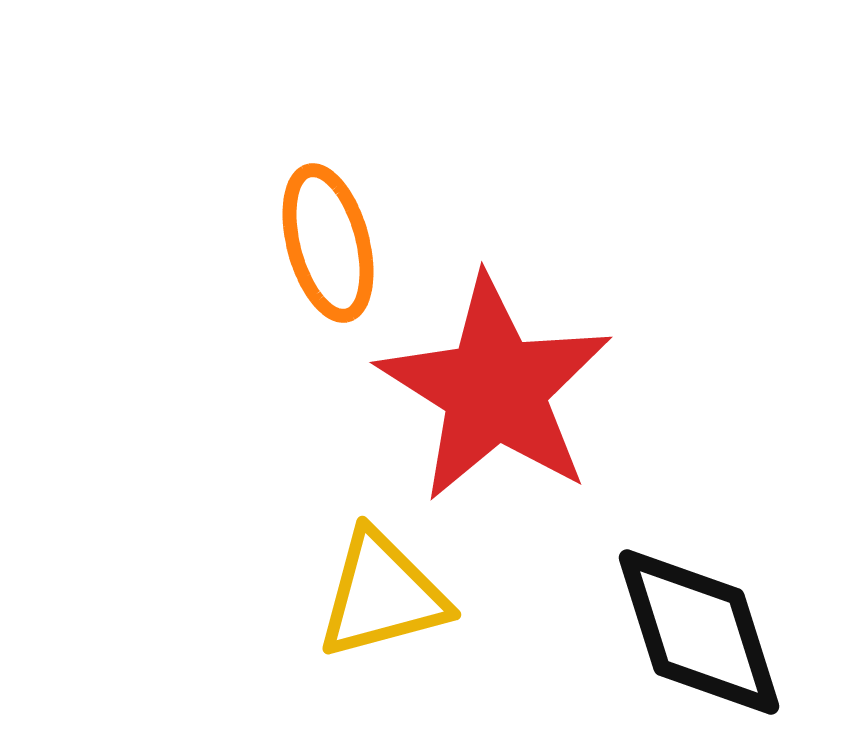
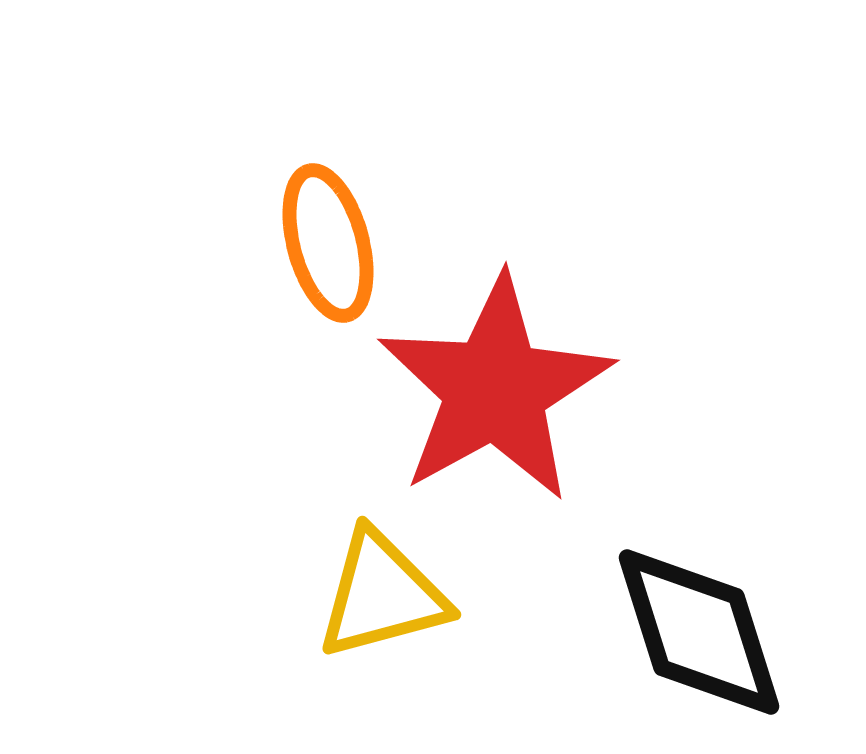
red star: rotated 11 degrees clockwise
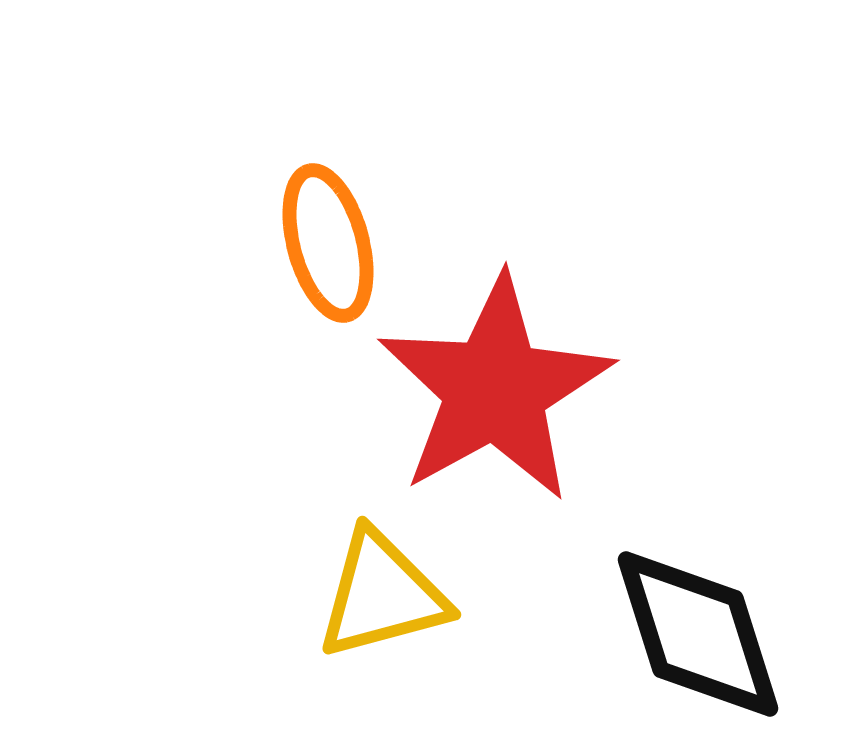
black diamond: moved 1 px left, 2 px down
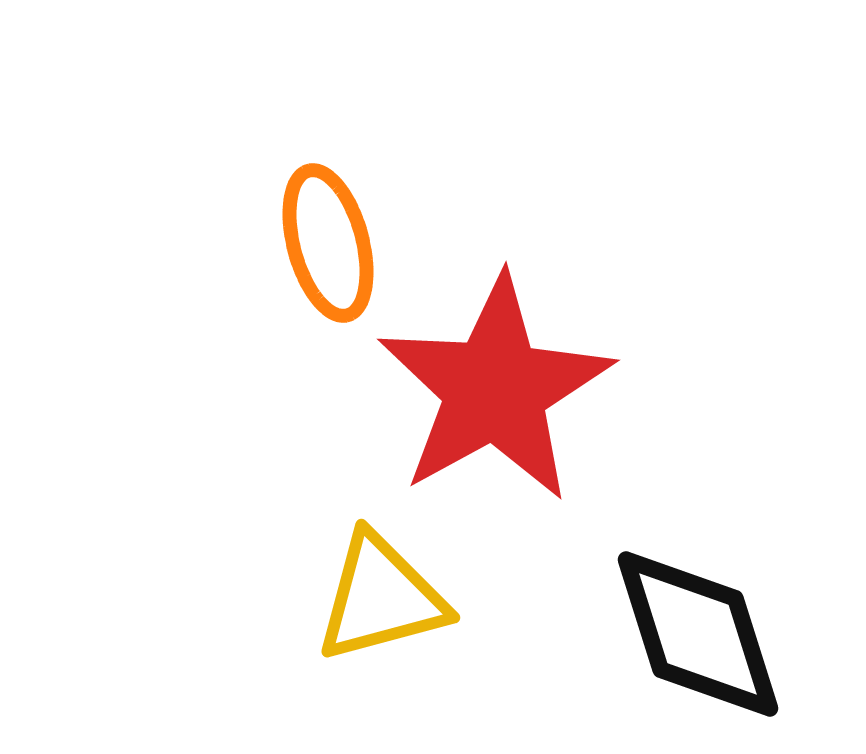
yellow triangle: moved 1 px left, 3 px down
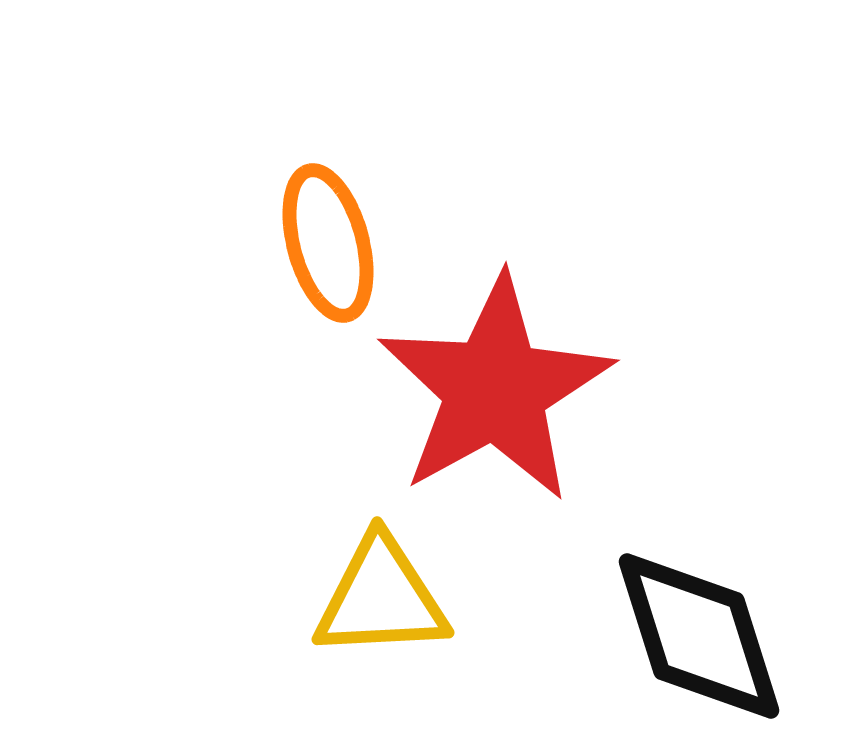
yellow triangle: rotated 12 degrees clockwise
black diamond: moved 1 px right, 2 px down
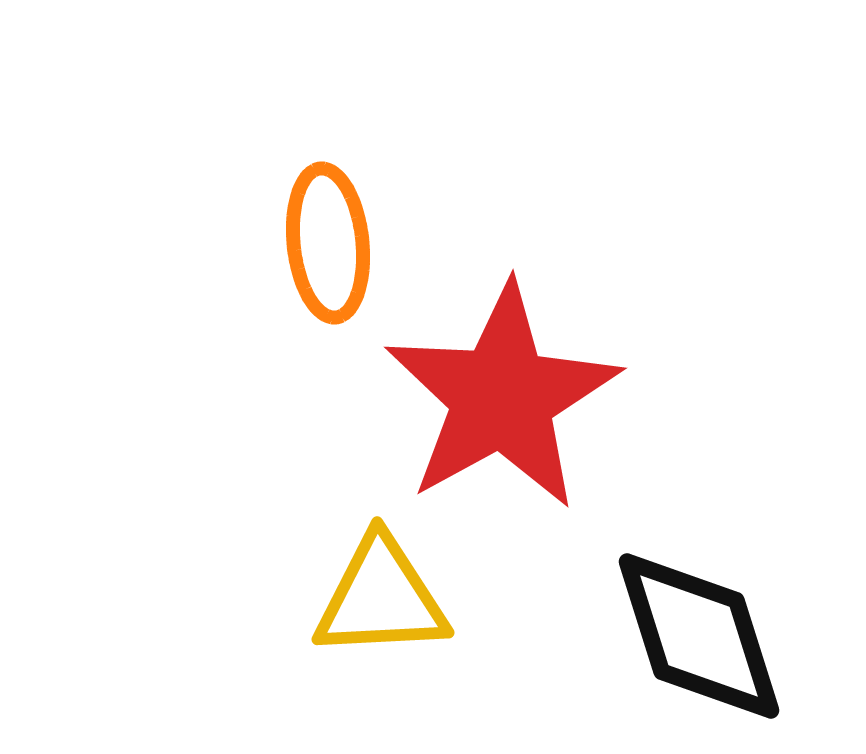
orange ellipse: rotated 9 degrees clockwise
red star: moved 7 px right, 8 px down
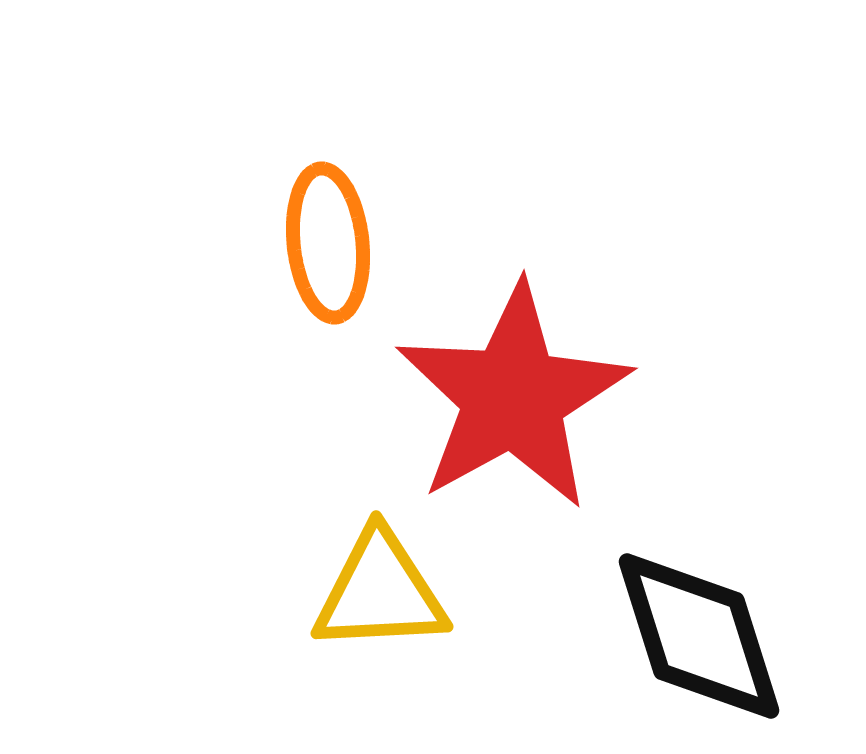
red star: moved 11 px right
yellow triangle: moved 1 px left, 6 px up
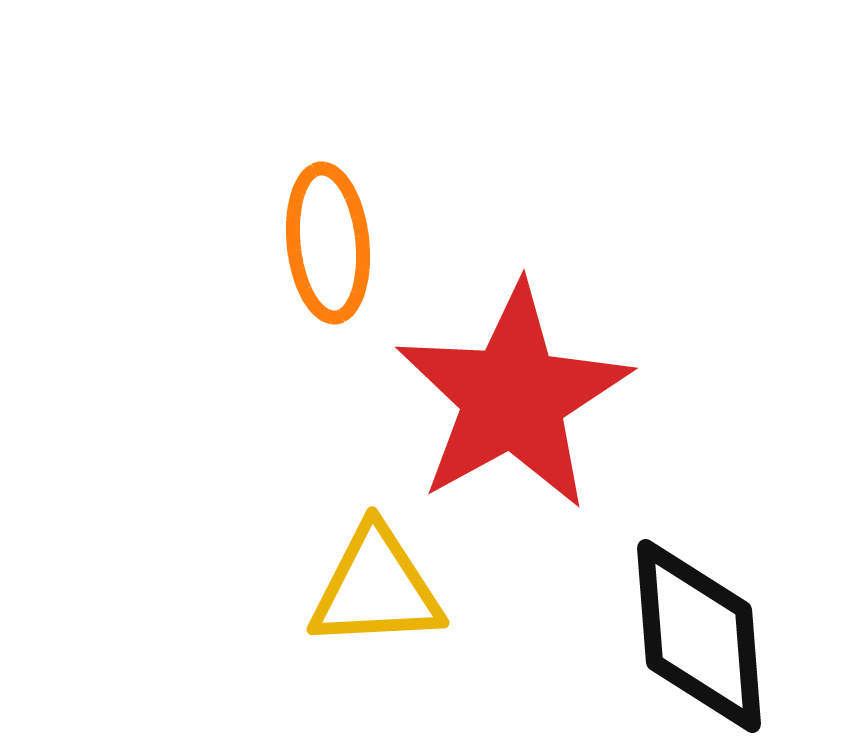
yellow triangle: moved 4 px left, 4 px up
black diamond: rotated 13 degrees clockwise
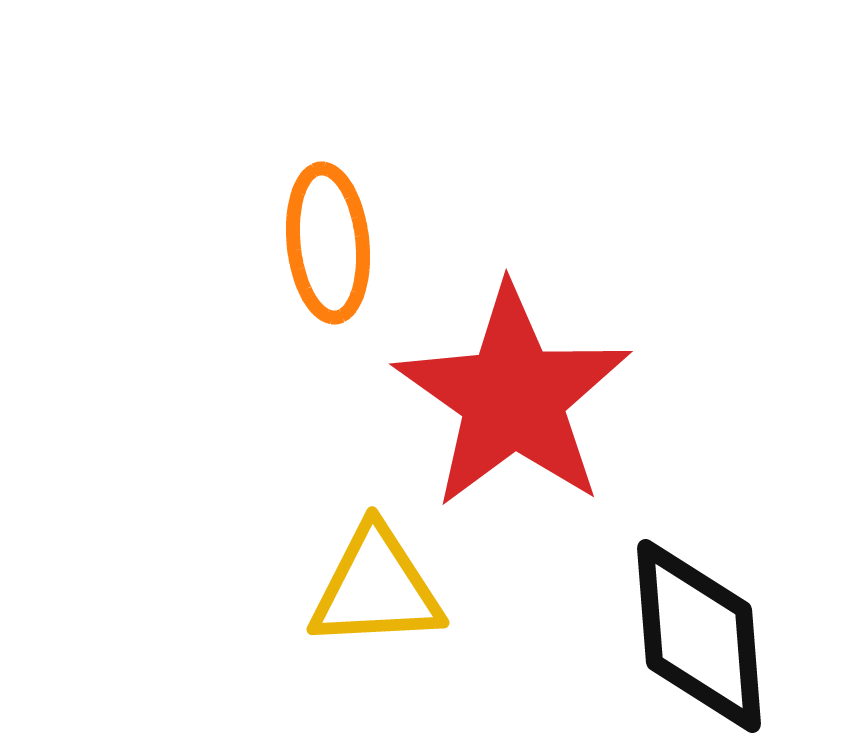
red star: rotated 8 degrees counterclockwise
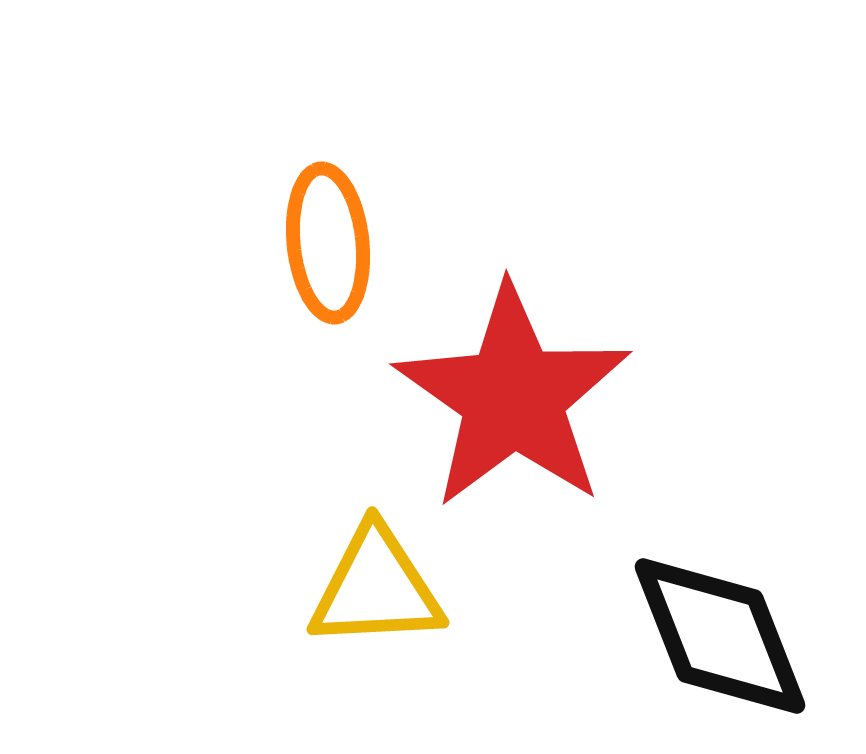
black diamond: moved 21 px right; rotated 17 degrees counterclockwise
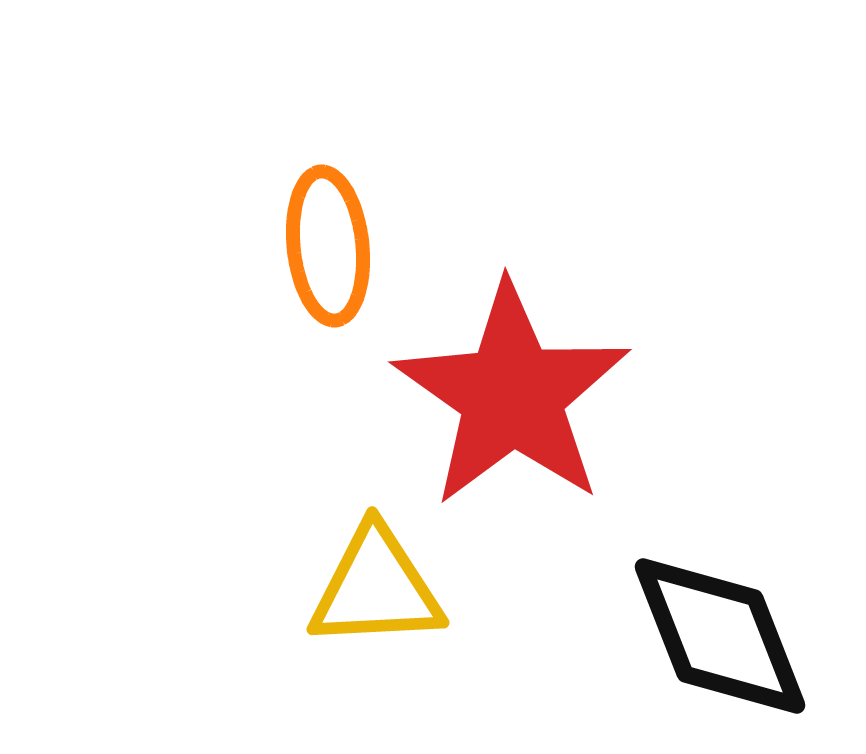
orange ellipse: moved 3 px down
red star: moved 1 px left, 2 px up
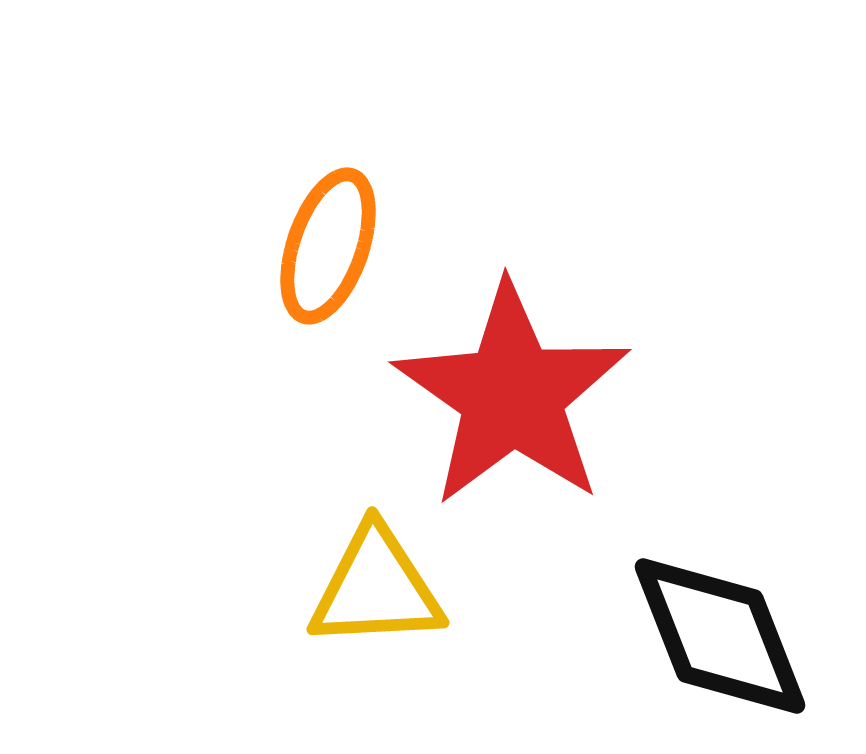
orange ellipse: rotated 25 degrees clockwise
